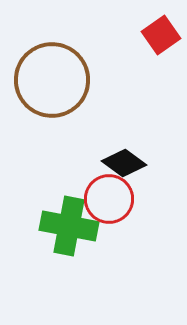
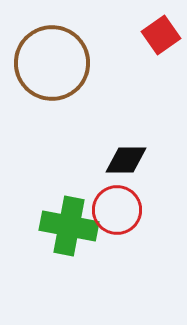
brown circle: moved 17 px up
black diamond: moved 2 px right, 3 px up; rotated 36 degrees counterclockwise
red circle: moved 8 px right, 11 px down
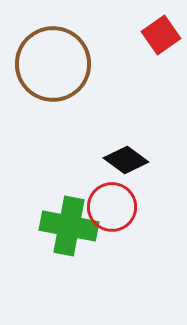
brown circle: moved 1 px right, 1 px down
black diamond: rotated 36 degrees clockwise
red circle: moved 5 px left, 3 px up
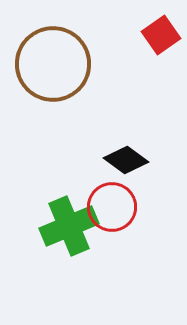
green cross: rotated 34 degrees counterclockwise
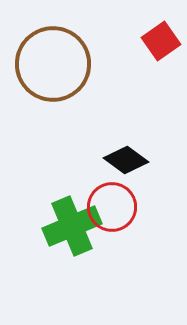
red square: moved 6 px down
green cross: moved 3 px right
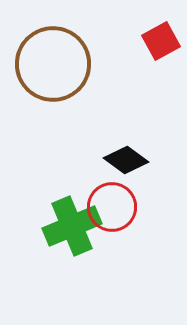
red square: rotated 6 degrees clockwise
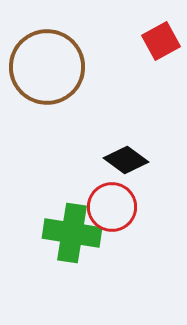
brown circle: moved 6 px left, 3 px down
green cross: moved 7 px down; rotated 32 degrees clockwise
